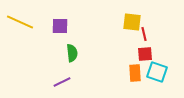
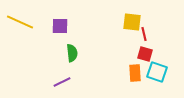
red square: rotated 21 degrees clockwise
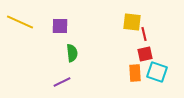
red square: rotated 28 degrees counterclockwise
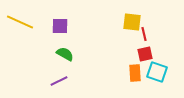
green semicircle: moved 7 px left, 1 px down; rotated 54 degrees counterclockwise
purple line: moved 3 px left, 1 px up
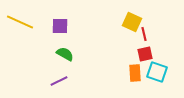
yellow square: rotated 18 degrees clockwise
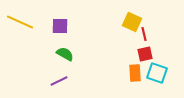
cyan square: moved 1 px down
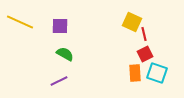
red square: rotated 14 degrees counterclockwise
